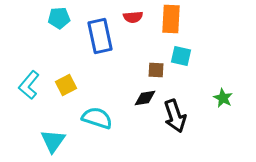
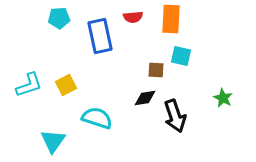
cyan L-shape: rotated 148 degrees counterclockwise
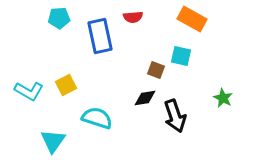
orange rectangle: moved 21 px right; rotated 64 degrees counterclockwise
brown square: rotated 18 degrees clockwise
cyan L-shape: moved 6 px down; rotated 48 degrees clockwise
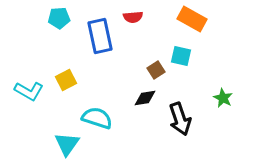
brown square: rotated 36 degrees clockwise
yellow square: moved 5 px up
black arrow: moved 5 px right, 3 px down
cyan triangle: moved 14 px right, 3 px down
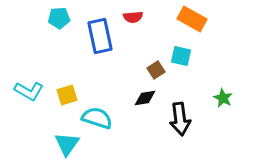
yellow square: moved 1 px right, 15 px down; rotated 10 degrees clockwise
black arrow: rotated 12 degrees clockwise
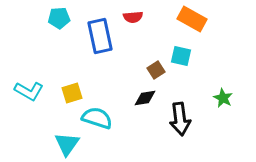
yellow square: moved 5 px right, 2 px up
